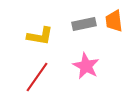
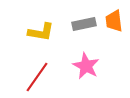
yellow L-shape: moved 1 px right, 4 px up
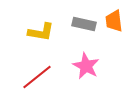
gray rectangle: rotated 25 degrees clockwise
red line: rotated 16 degrees clockwise
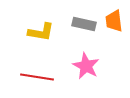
red line: rotated 48 degrees clockwise
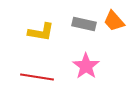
orange trapezoid: rotated 35 degrees counterclockwise
pink star: rotated 8 degrees clockwise
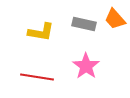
orange trapezoid: moved 1 px right, 2 px up
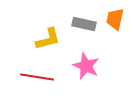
orange trapezoid: rotated 55 degrees clockwise
yellow L-shape: moved 7 px right, 7 px down; rotated 24 degrees counterclockwise
pink star: rotated 12 degrees counterclockwise
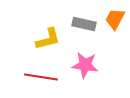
orange trapezoid: rotated 15 degrees clockwise
pink star: moved 1 px left, 1 px up; rotated 16 degrees counterclockwise
red line: moved 4 px right
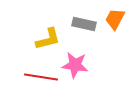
pink star: moved 10 px left
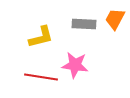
gray rectangle: rotated 10 degrees counterclockwise
yellow L-shape: moved 7 px left, 2 px up
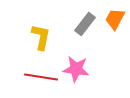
gray rectangle: moved 1 px right; rotated 55 degrees counterclockwise
yellow L-shape: rotated 64 degrees counterclockwise
pink star: moved 1 px right, 4 px down
